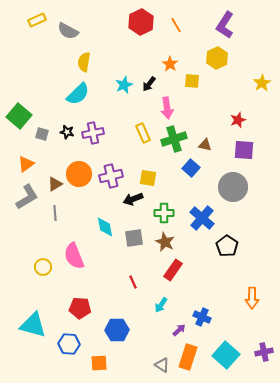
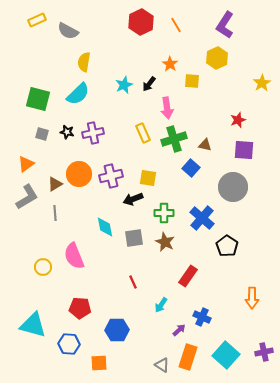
green square at (19, 116): moved 19 px right, 17 px up; rotated 25 degrees counterclockwise
red rectangle at (173, 270): moved 15 px right, 6 px down
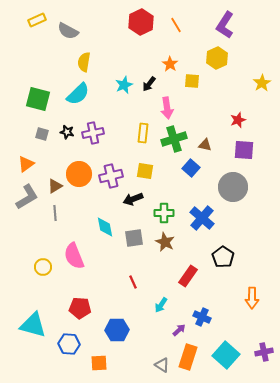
yellow rectangle at (143, 133): rotated 30 degrees clockwise
yellow square at (148, 178): moved 3 px left, 7 px up
brown triangle at (55, 184): moved 2 px down
black pentagon at (227, 246): moved 4 px left, 11 px down
